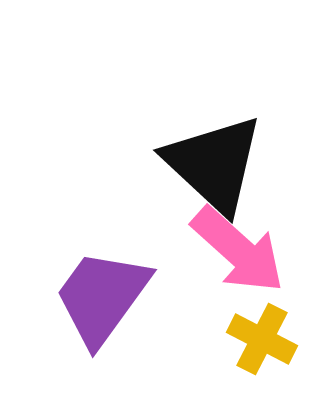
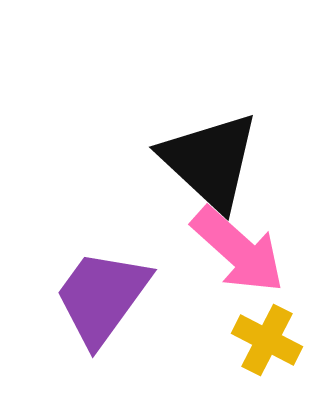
black triangle: moved 4 px left, 3 px up
yellow cross: moved 5 px right, 1 px down
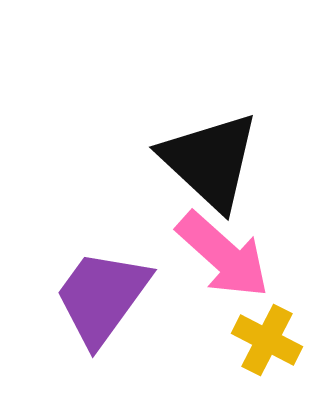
pink arrow: moved 15 px left, 5 px down
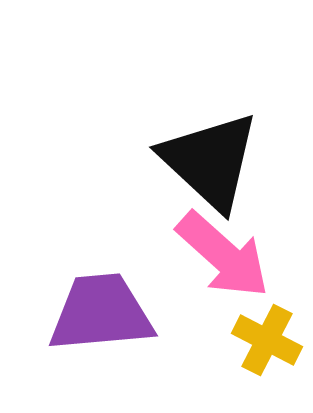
purple trapezoid: moved 1 px left, 16 px down; rotated 49 degrees clockwise
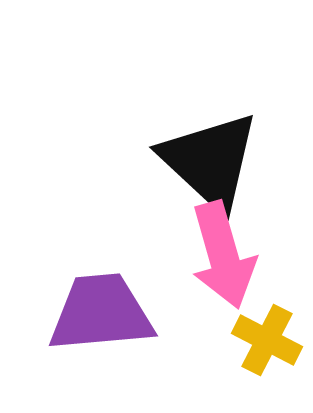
pink arrow: rotated 32 degrees clockwise
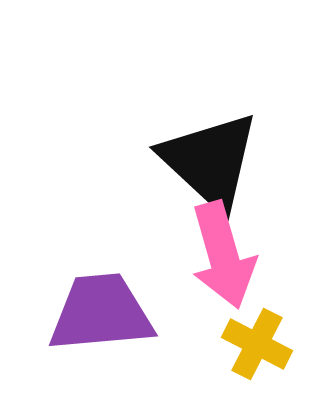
yellow cross: moved 10 px left, 4 px down
